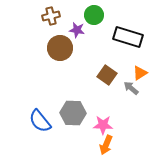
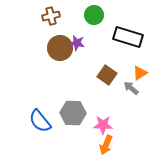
purple star: moved 13 px down
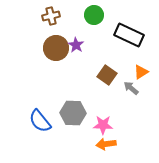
black rectangle: moved 1 px right, 2 px up; rotated 8 degrees clockwise
purple star: moved 1 px left, 2 px down; rotated 21 degrees clockwise
brown circle: moved 4 px left
orange triangle: moved 1 px right, 1 px up
orange arrow: moved 1 px up; rotated 60 degrees clockwise
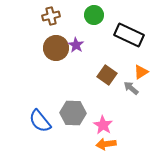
pink star: rotated 30 degrees clockwise
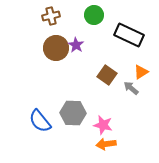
pink star: rotated 18 degrees counterclockwise
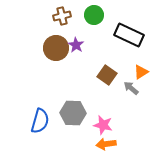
brown cross: moved 11 px right
blue semicircle: rotated 125 degrees counterclockwise
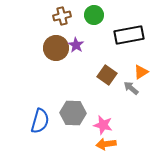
black rectangle: rotated 36 degrees counterclockwise
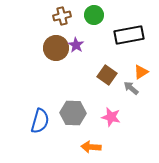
pink star: moved 8 px right, 8 px up
orange arrow: moved 15 px left, 3 px down; rotated 12 degrees clockwise
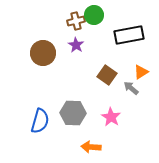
brown cross: moved 14 px right, 5 px down
brown circle: moved 13 px left, 5 px down
pink star: rotated 18 degrees clockwise
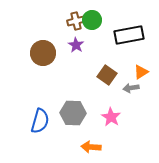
green circle: moved 2 px left, 5 px down
gray arrow: rotated 49 degrees counterclockwise
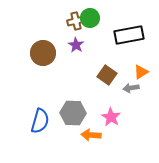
green circle: moved 2 px left, 2 px up
orange arrow: moved 12 px up
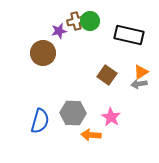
green circle: moved 3 px down
black rectangle: rotated 24 degrees clockwise
purple star: moved 17 px left, 14 px up; rotated 28 degrees clockwise
gray arrow: moved 8 px right, 4 px up
